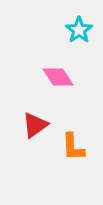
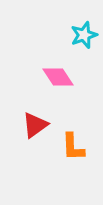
cyan star: moved 5 px right, 5 px down; rotated 16 degrees clockwise
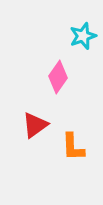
cyan star: moved 1 px left, 1 px down
pink diamond: rotated 68 degrees clockwise
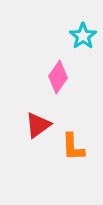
cyan star: rotated 16 degrees counterclockwise
red triangle: moved 3 px right
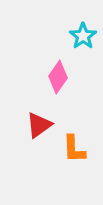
red triangle: moved 1 px right
orange L-shape: moved 1 px right, 2 px down
